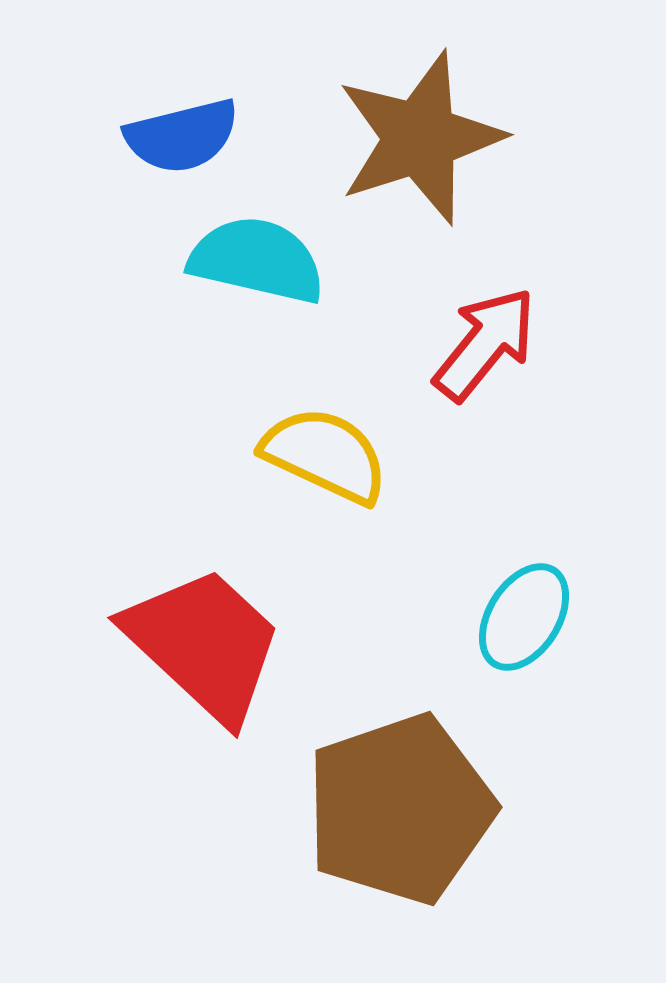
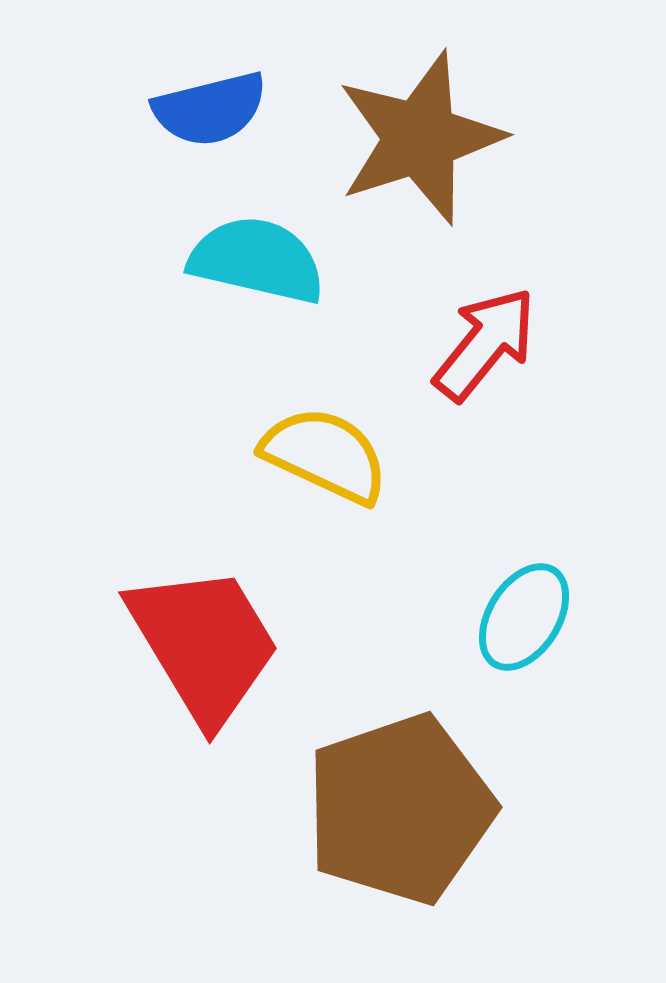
blue semicircle: moved 28 px right, 27 px up
red trapezoid: rotated 16 degrees clockwise
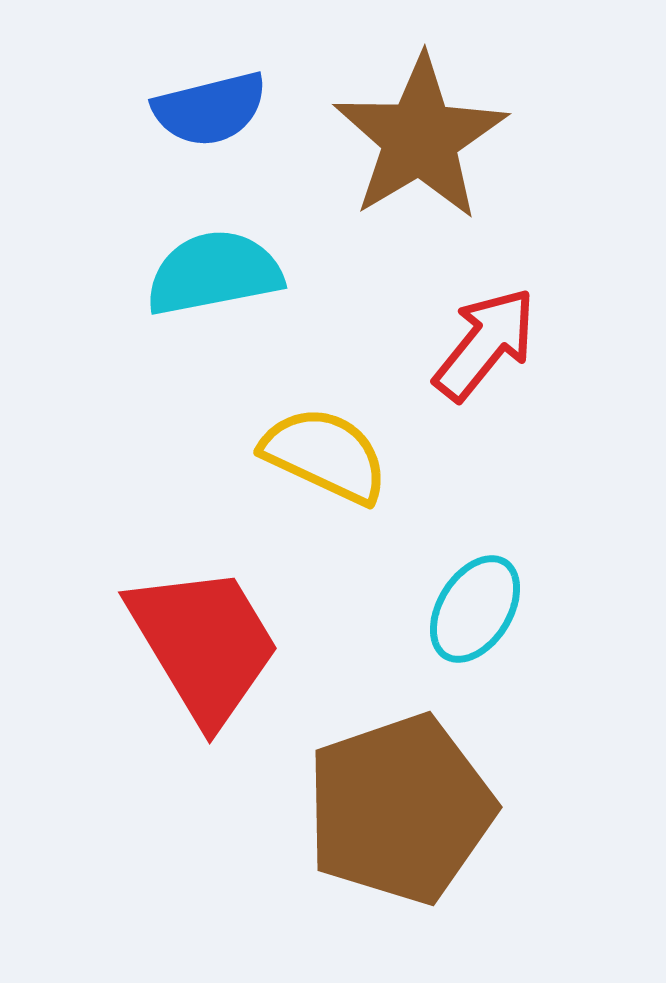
brown star: rotated 13 degrees counterclockwise
cyan semicircle: moved 43 px left, 13 px down; rotated 24 degrees counterclockwise
cyan ellipse: moved 49 px left, 8 px up
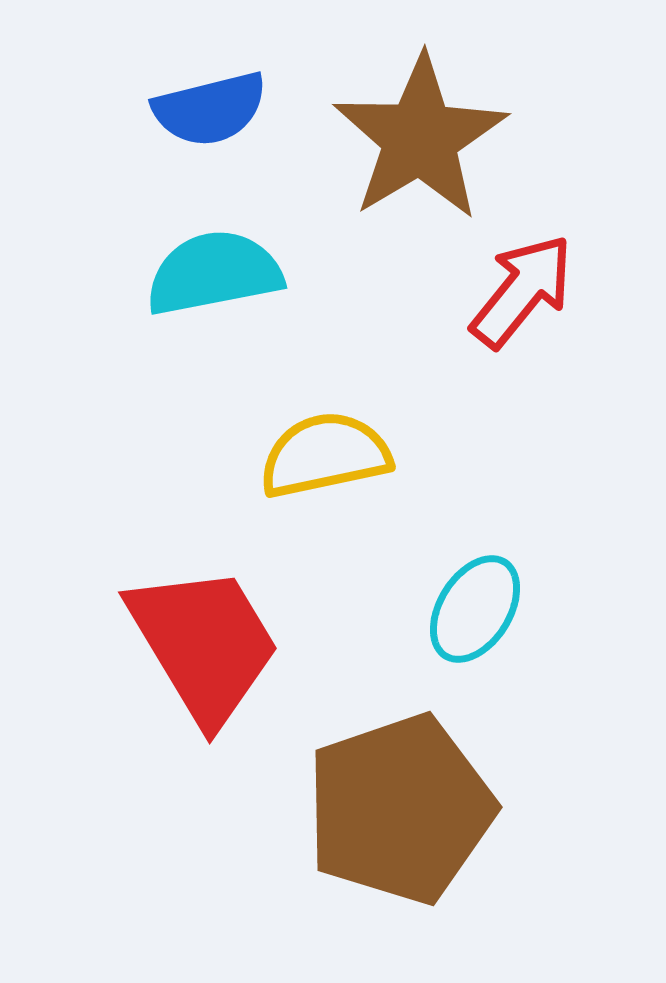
red arrow: moved 37 px right, 53 px up
yellow semicircle: rotated 37 degrees counterclockwise
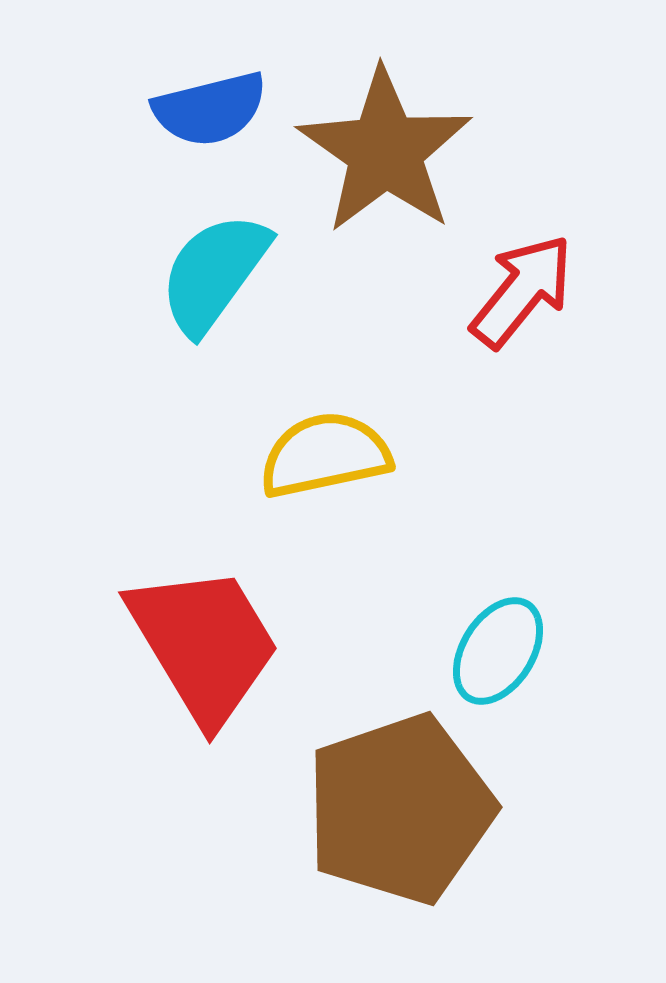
brown star: moved 35 px left, 13 px down; rotated 6 degrees counterclockwise
cyan semicircle: rotated 43 degrees counterclockwise
cyan ellipse: moved 23 px right, 42 px down
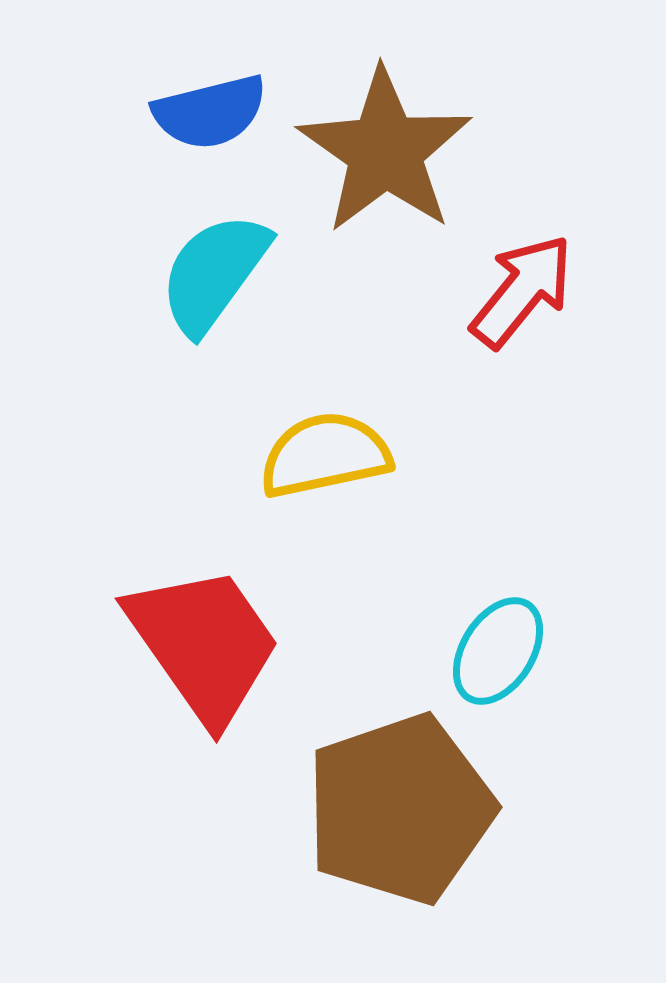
blue semicircle: moved 3 px down
red trapezoid: rotated 4 degrees counterclockwise
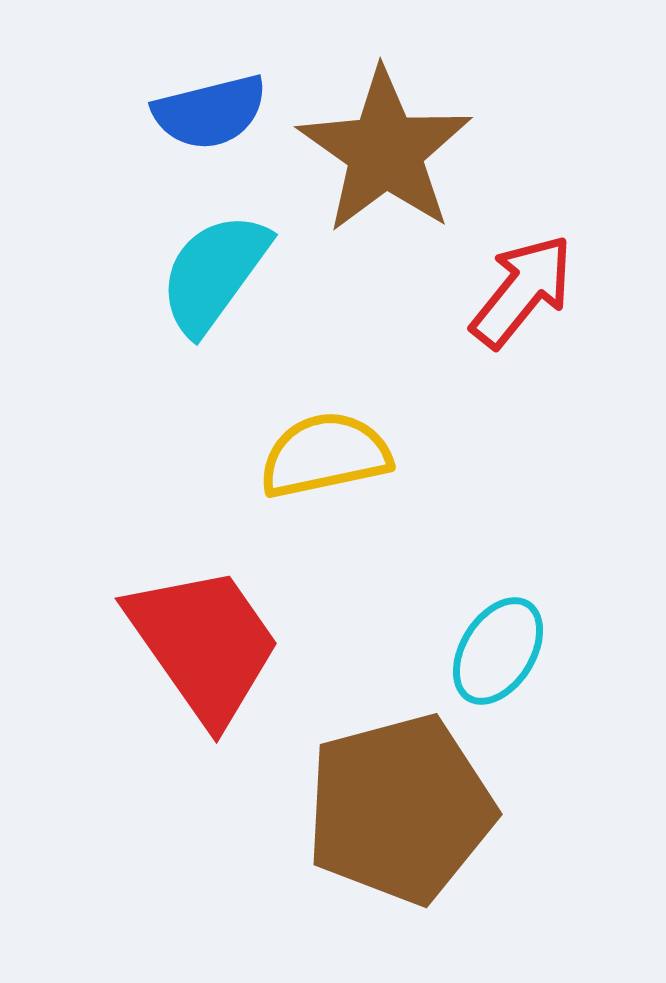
brown pentagon: rotated 4 degrees clockwise
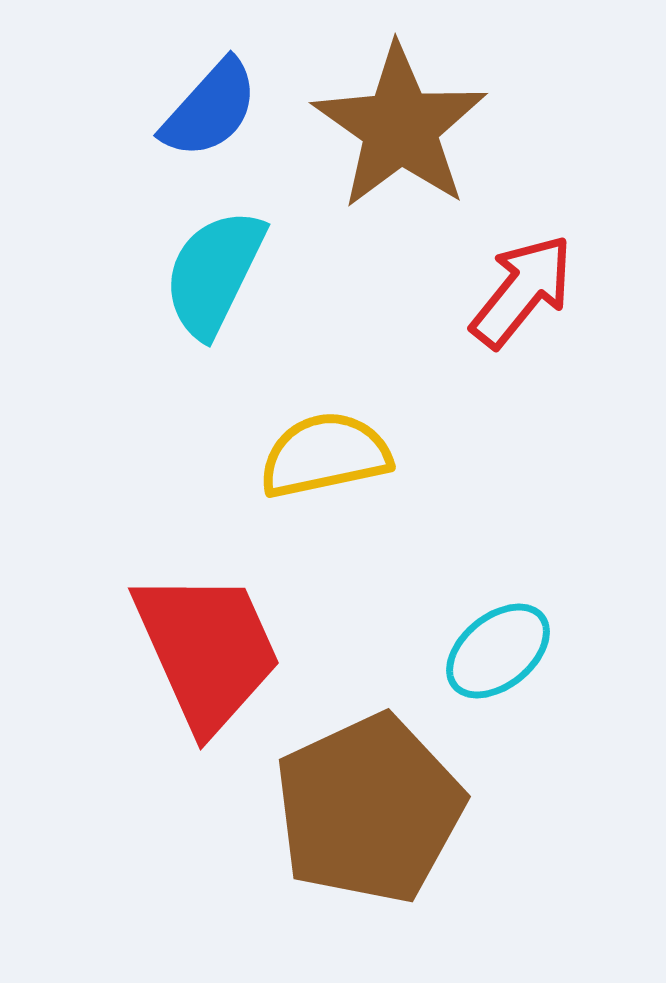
blue semicircle: moved 3 px up; rotated 34 degrees counterclockwise
brown star: moved 15 px right, 24 px up
cyan semicircle: rotated 10 degrees counterclockwise
red trapezoid: moved 3 px right, 6 px down; rotated 11 degrees clockwise
cyan ellipse: rotated 19 degrees clockwise
brown pentagon: moved 31 px left; rotated 10 degrees counterclockwise
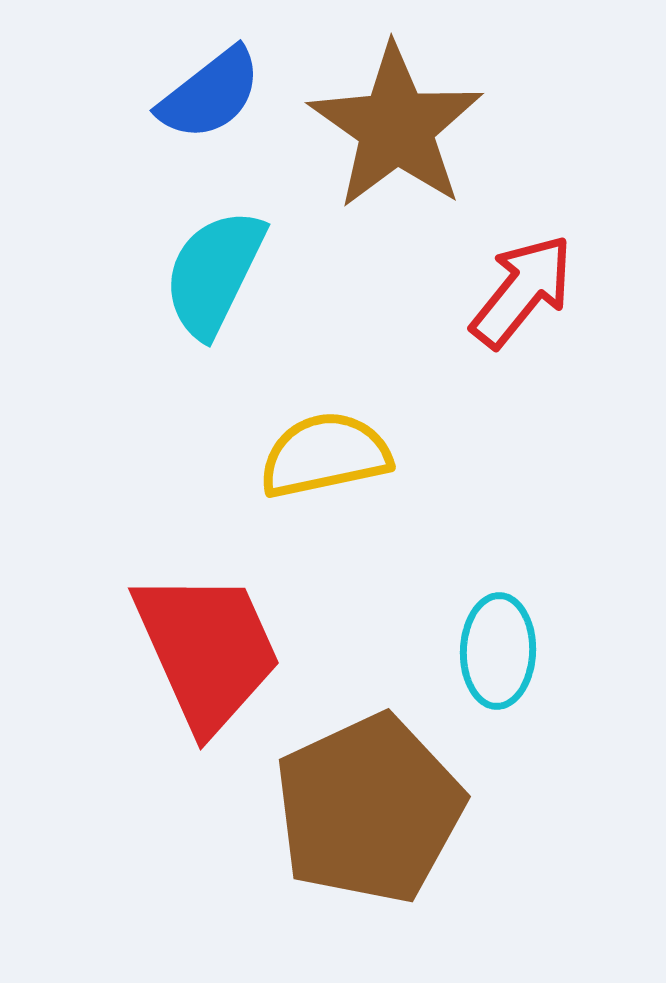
blue semicircle: moved 15 px up; rotated 10 degrees clockwise
brown star: moved 4 px left
cyan ellipse: rotated 49 degrees counterclockwise
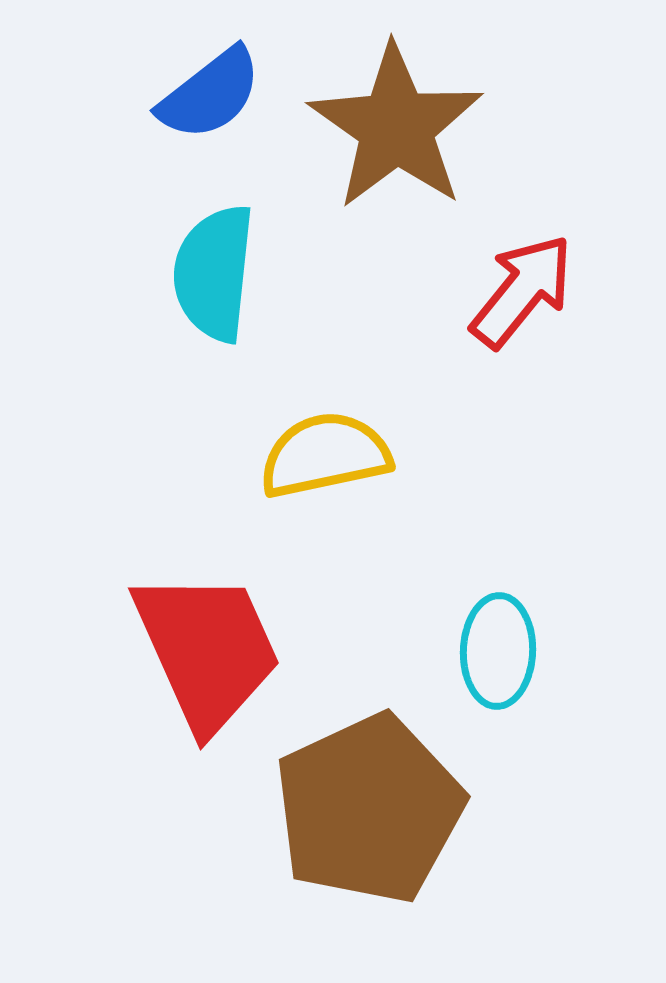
cyan semicircle: rotated 20 degrees counterclockwise
